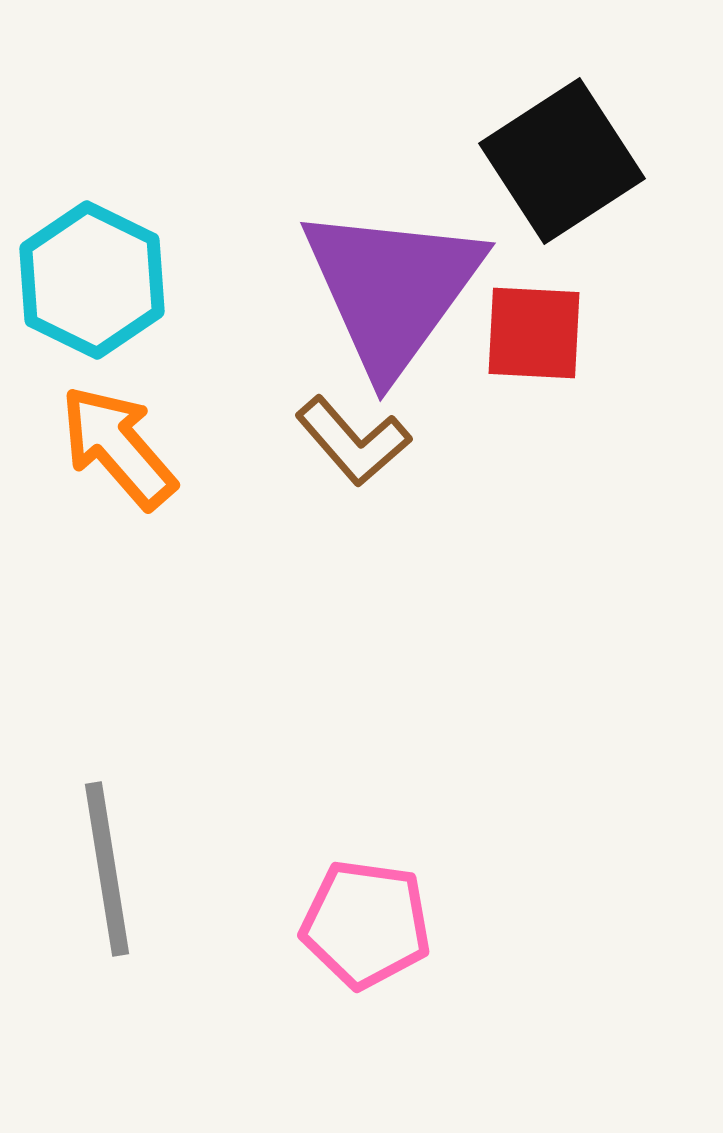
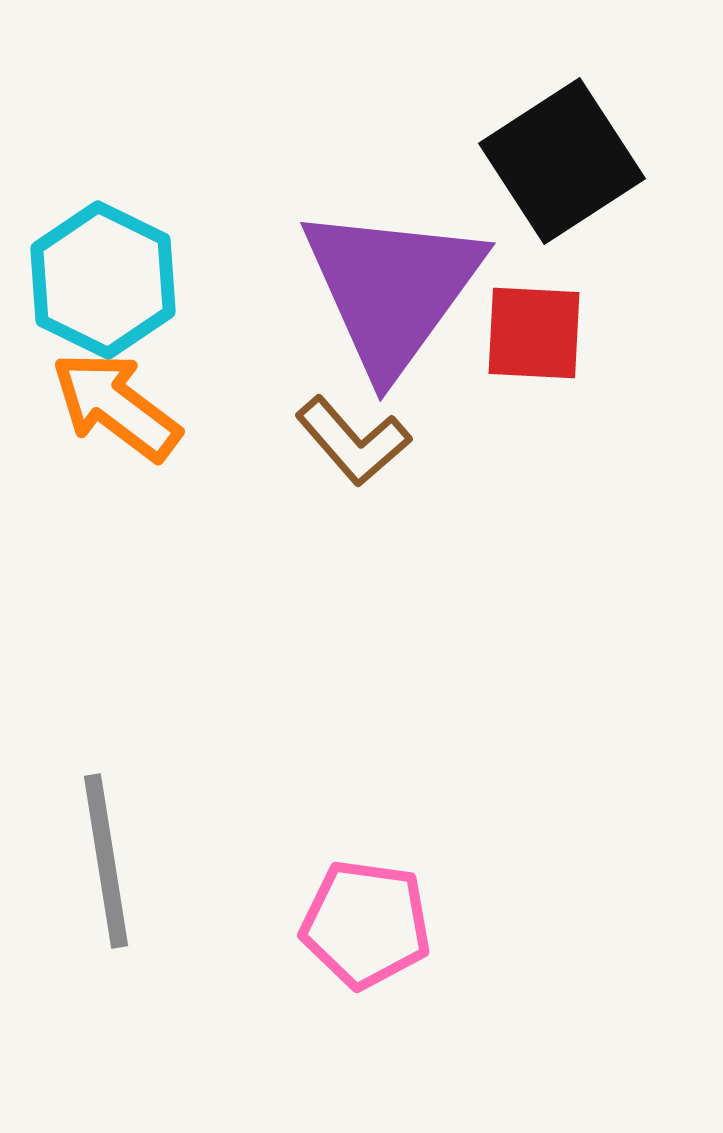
cyan hexagon: moved 11 px right
orange arrow: moved 2 px left, 41 px up; rotated 12 degrees counterclockwise
gray line: moved 1 px left, 8 px up
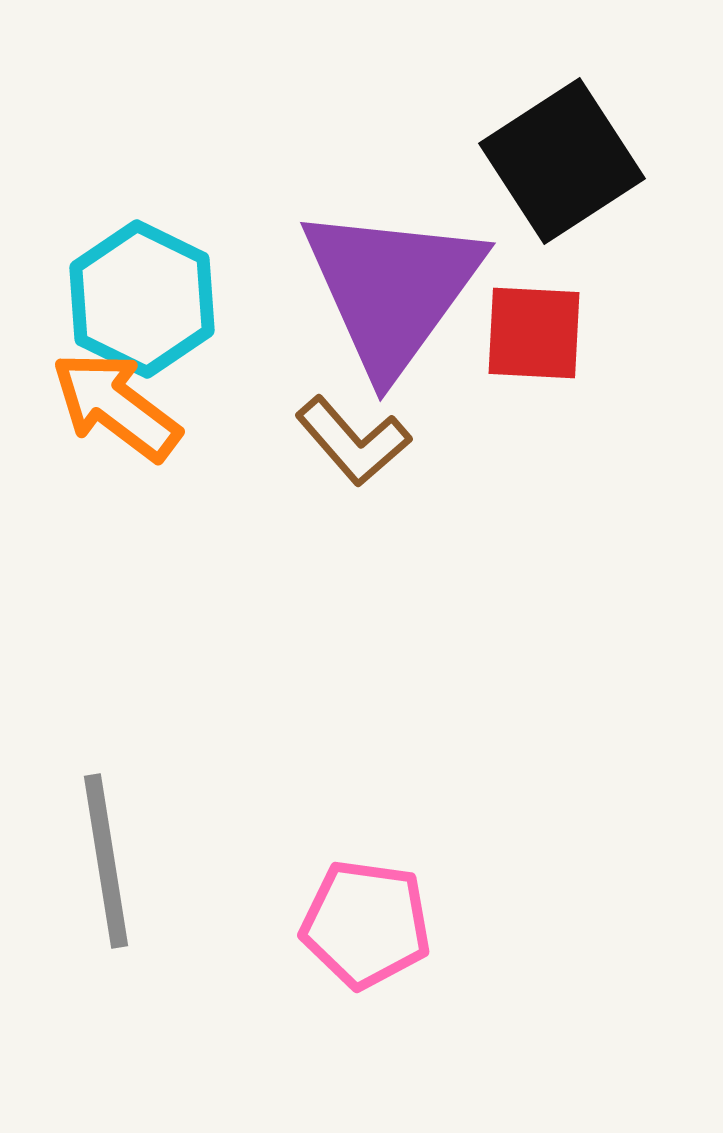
cyan hexagon: moved 39 px right, 19 px down
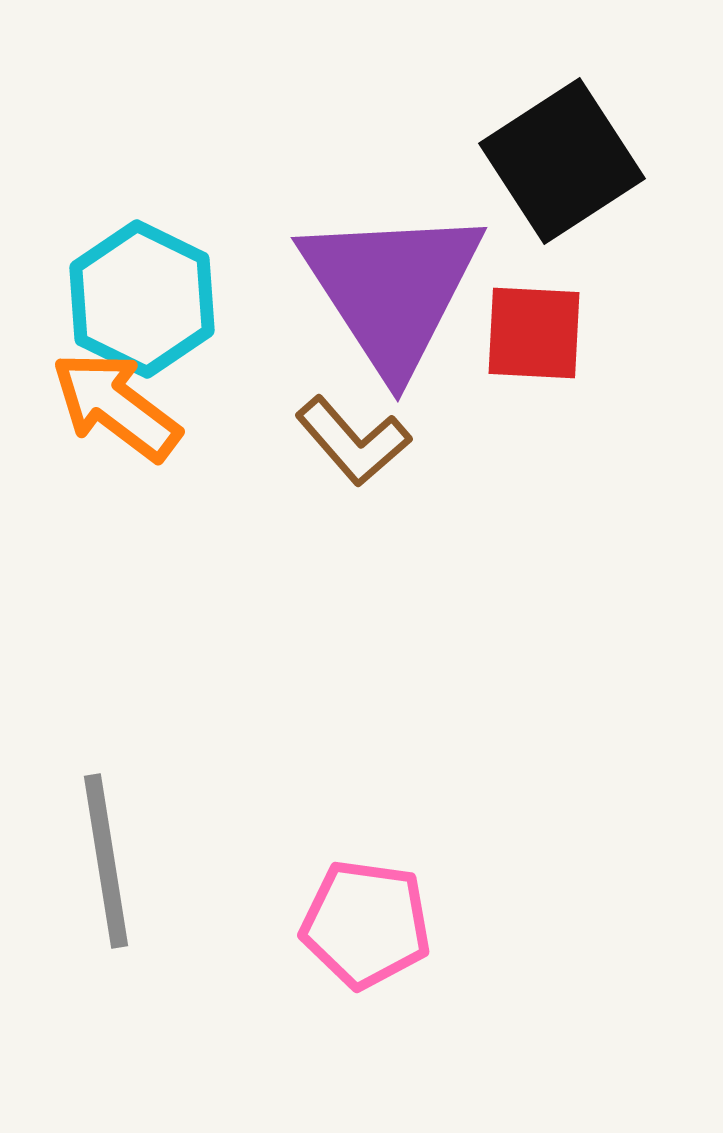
purple triangle: rotated 9 degrees counterclockwise
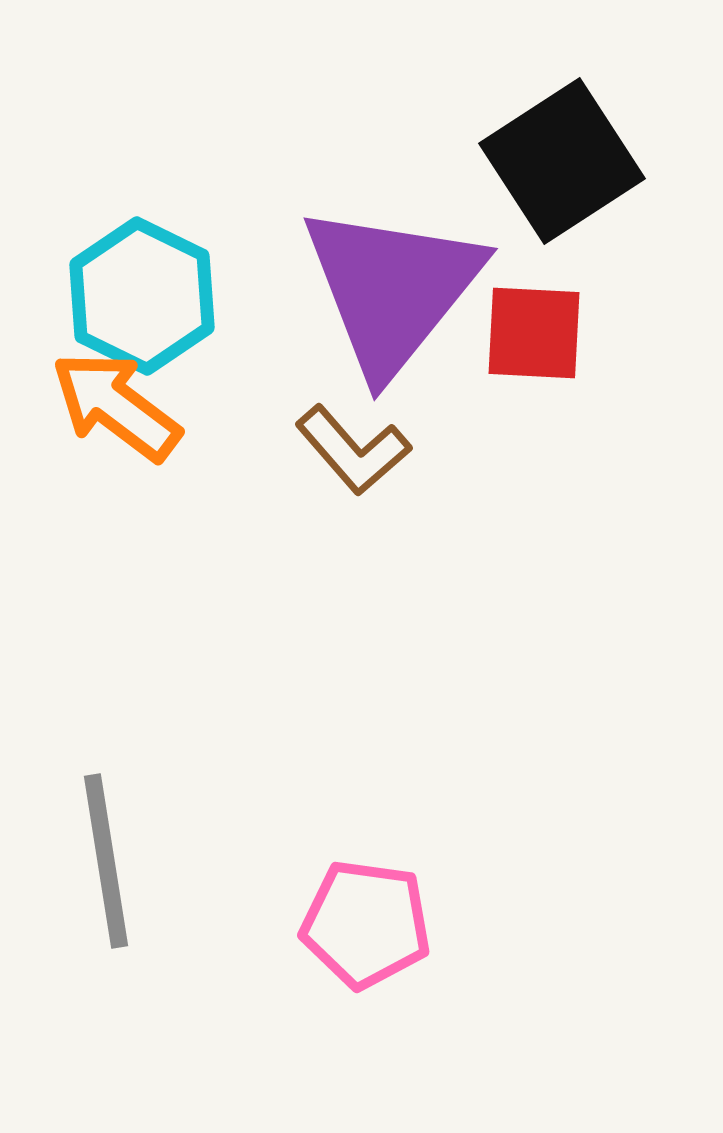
purple triangle: rotated 12 degrees clockwise
cyan hexagon: moved 3 px up
brown L-shape: moved 9 px down
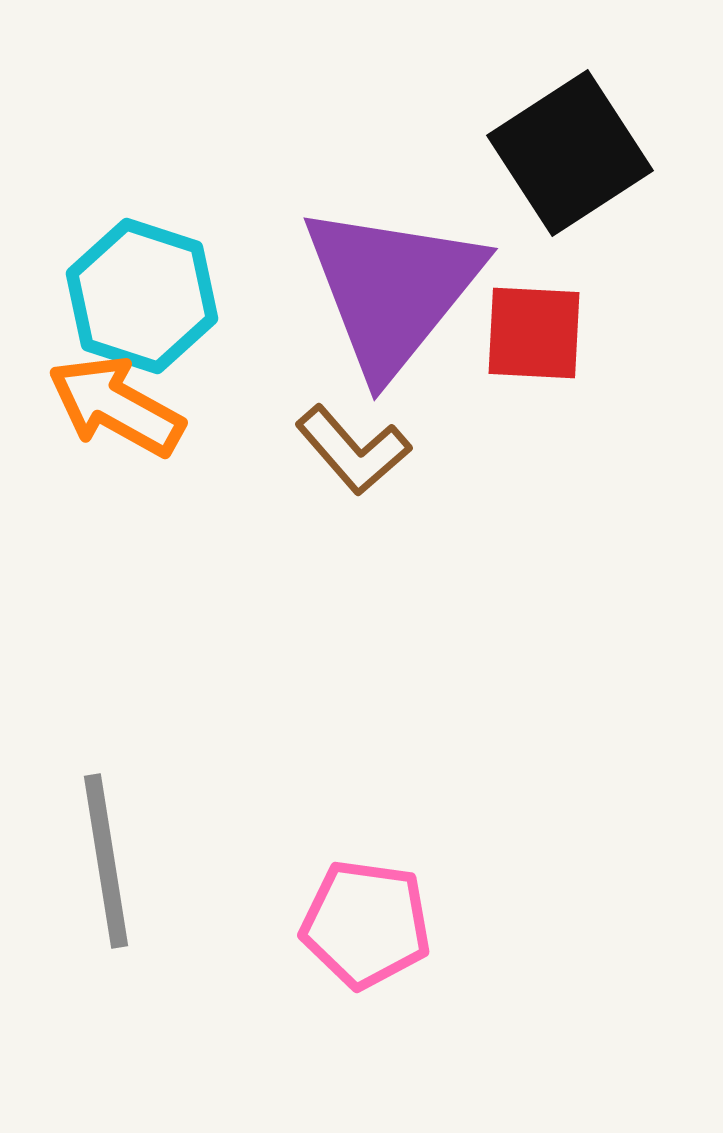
black square: moved 8 px right, 8 px up
cyan hexagon: rotated 8 degrees counterclockwise
orange arrow: rotated 8 degrees counterclockwise
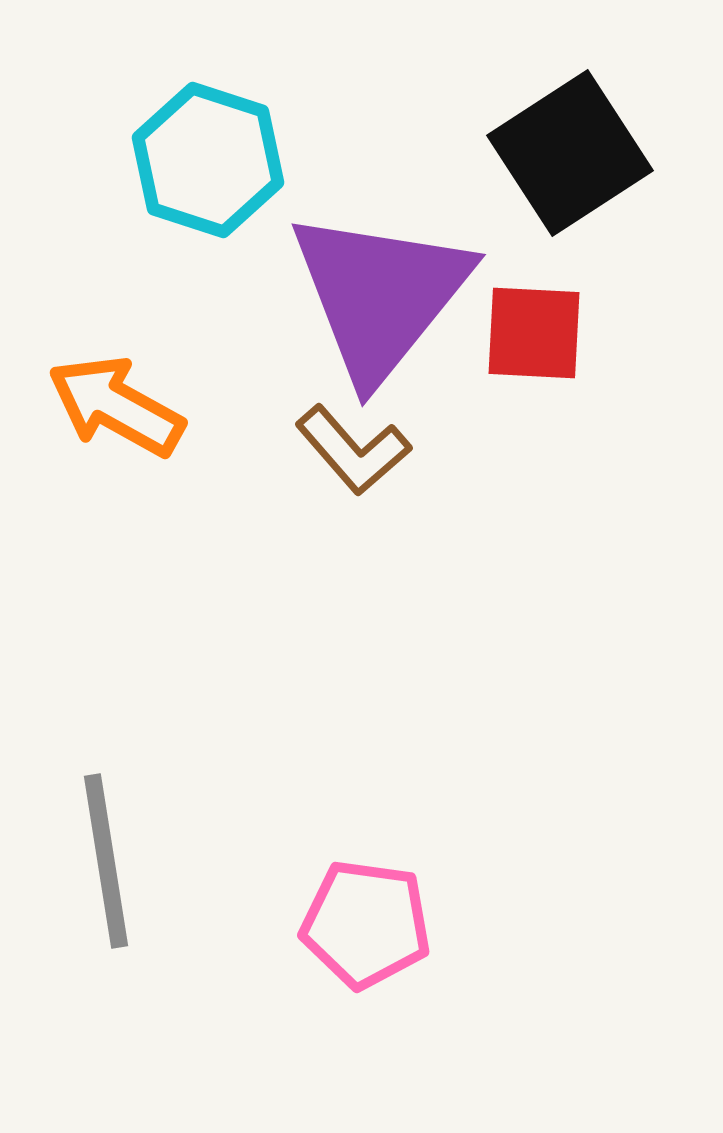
purple triangle: moved 12 px left, 6 px down
cyan hexagon: moved 66 px right, 136 px up
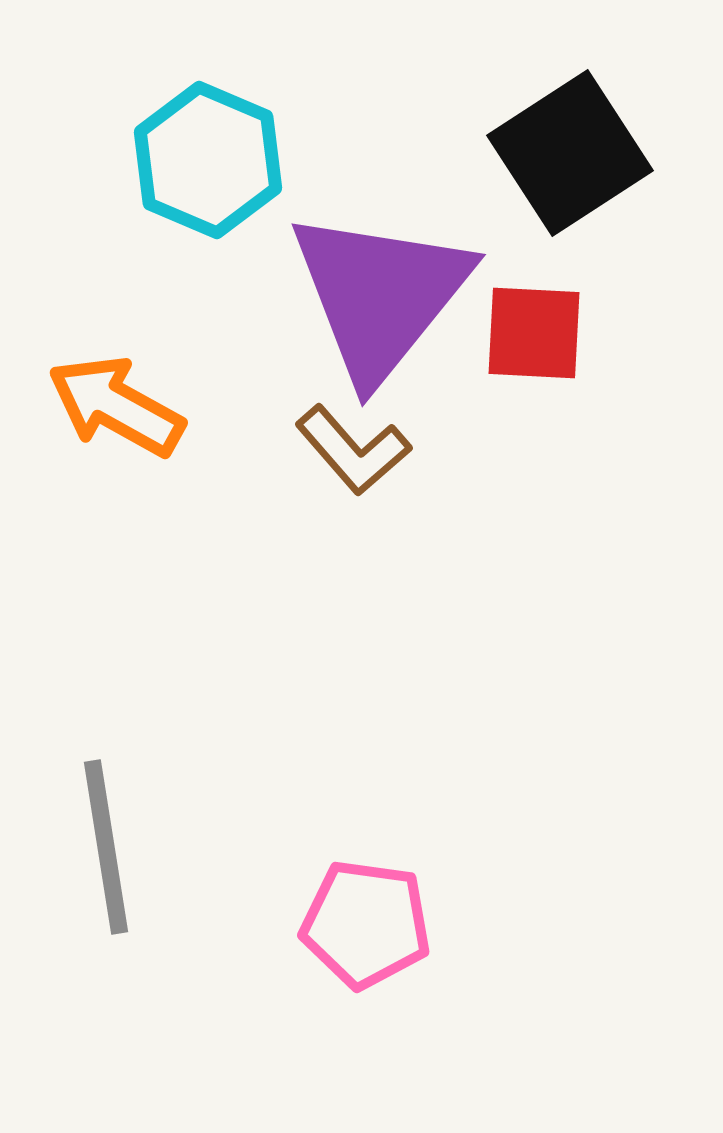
cyan hexagon: rotated 5 degrees clockwise
gray line: moved 14 px up
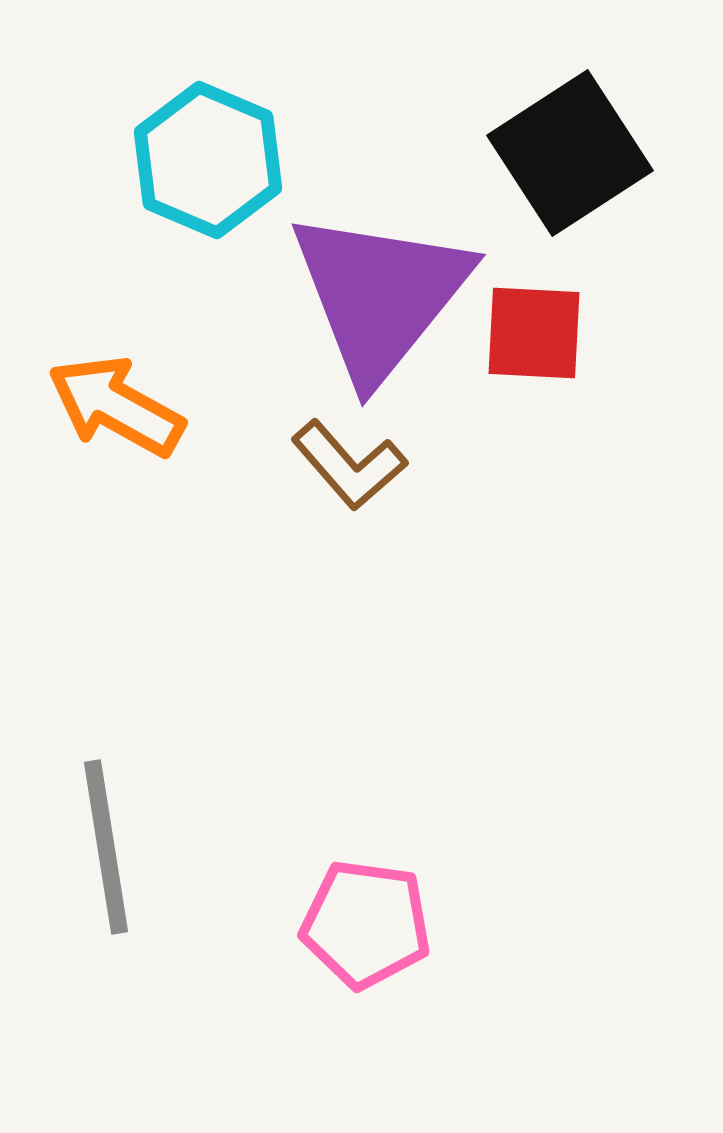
brown L-shape: moved 4 px left, 15 px down
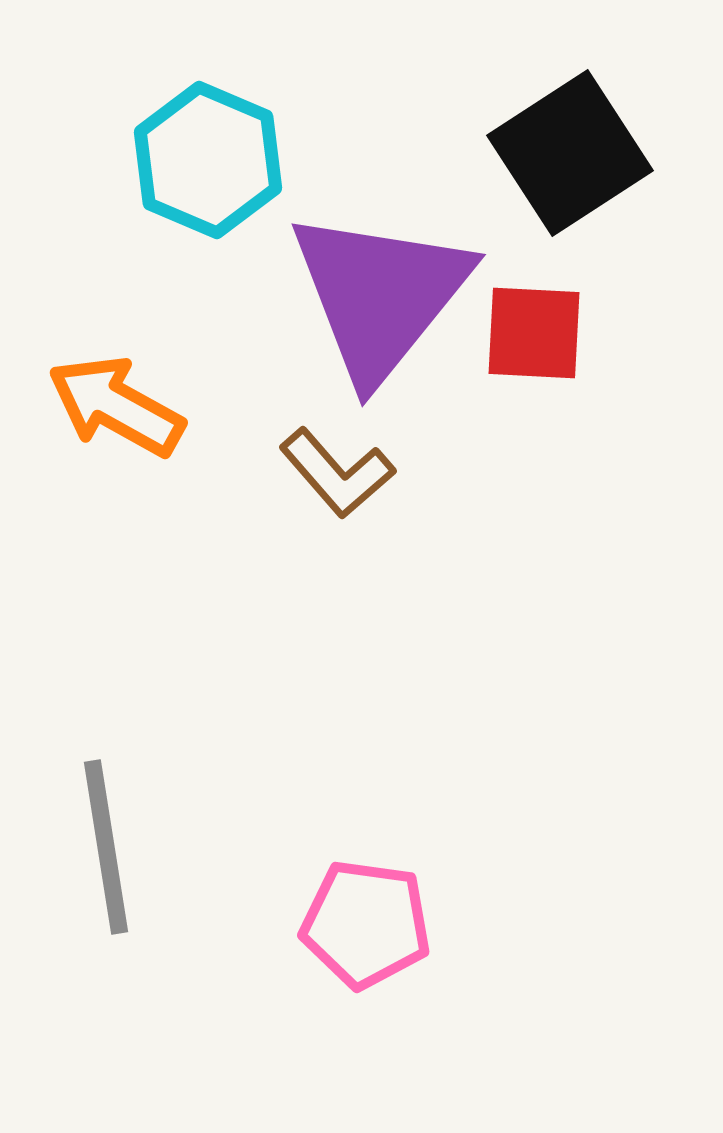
brown L-shape: moved 12 px left, 8 px down
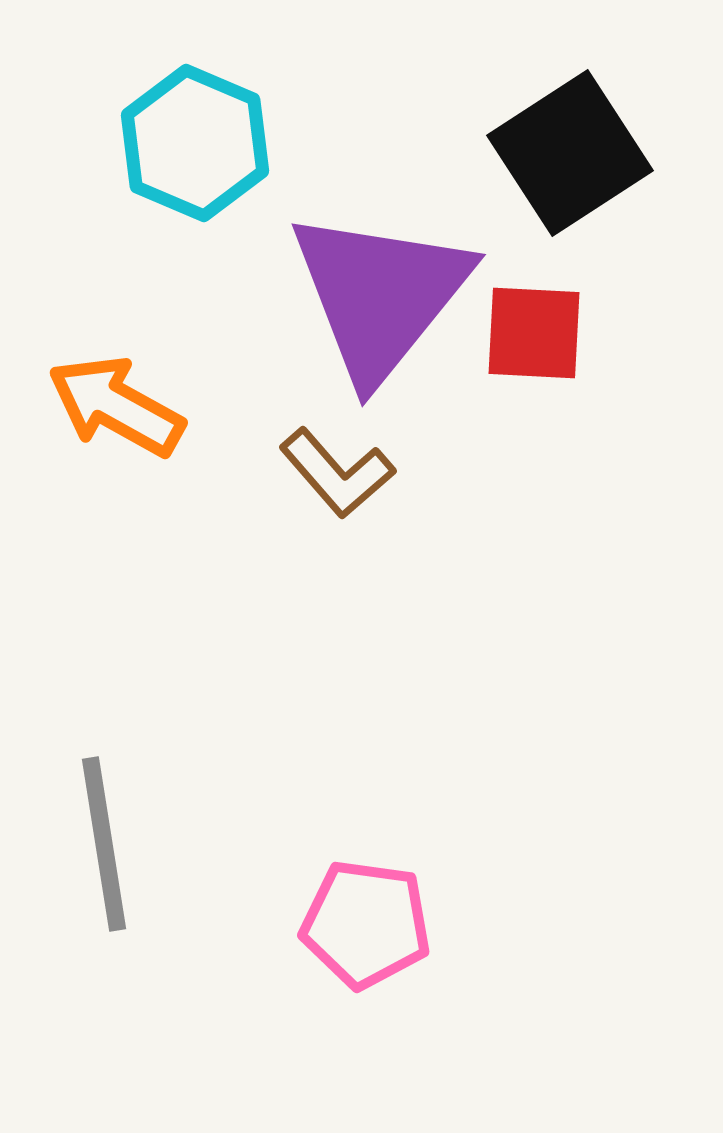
cyan hexagon: moved 13 px left, 17 px up
gray line: moved 2 px left, 3 px up
